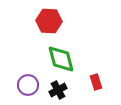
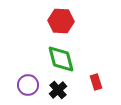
red hexagon: moved 12 px right
black cross: rotated 12 degrees counterclockwise
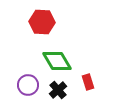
red hexagon: moved 19 px left, 1 px down
green diamond: moved 4 px left, 2 px down; rotated 16 degrees counterclockwise
red rectangle: moved 8 px left
